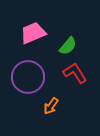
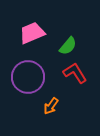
pink trapezoid: moved 1 px left
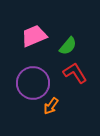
pink trapezoid: moved 2 px right, 3 px down
purple circle: moved 5 px right, 6 px down
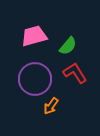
pink trapezoid: rotated 8 degrees clockwise
purple circle: moved 2 px right, 4 px up
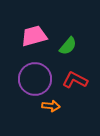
red L-shape: moved 7 px down; rotated 30 degrees counterclockwise
orange arrow: rotated 120 degrees counterclockwise
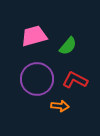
purple circle: moved 2 px right
orange arrow: moved 9 px right
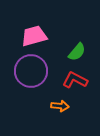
green semicircle: moved 9 px right, 6 px down
purple circle: moved 6 px left, 8 px up
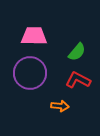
pink trapezoid: rotated 16 degrees clockwise
purple circle: moved 1 px left, 2 px down
red L-shape: moved 3 px right
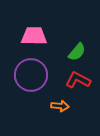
purple circle: moved 1 px right, 2 px down
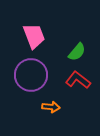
pink trapezoid: rotated 68 degrees clockwise
red L-shape: rotated 10 degrees clockwise
orange arrow: moved 9 px left, 1 px down
